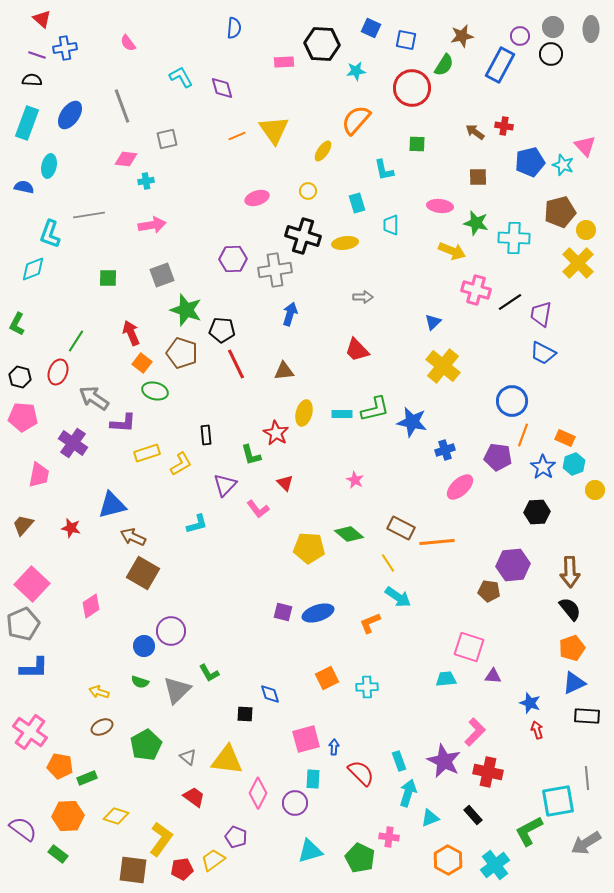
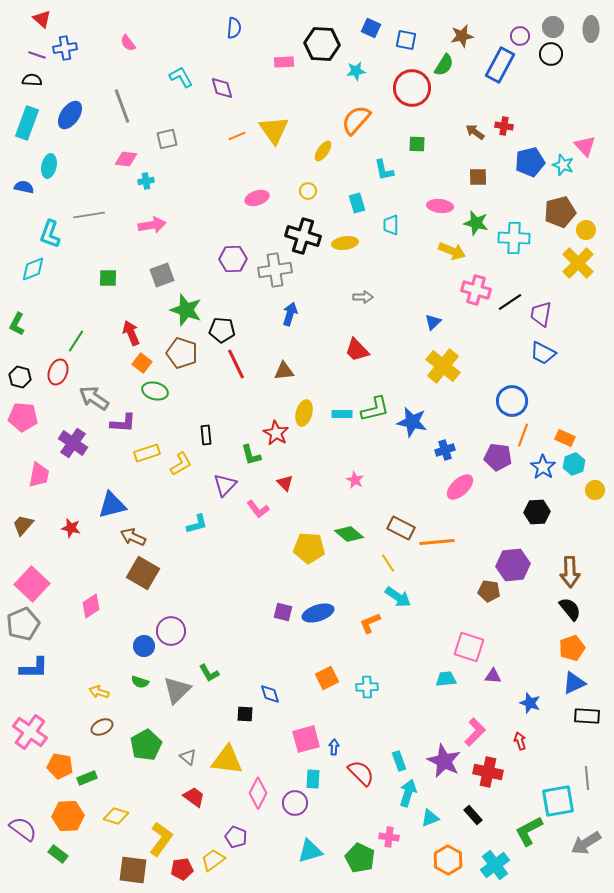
red arrow at (537, 730): moved 17 px left, 11 px down
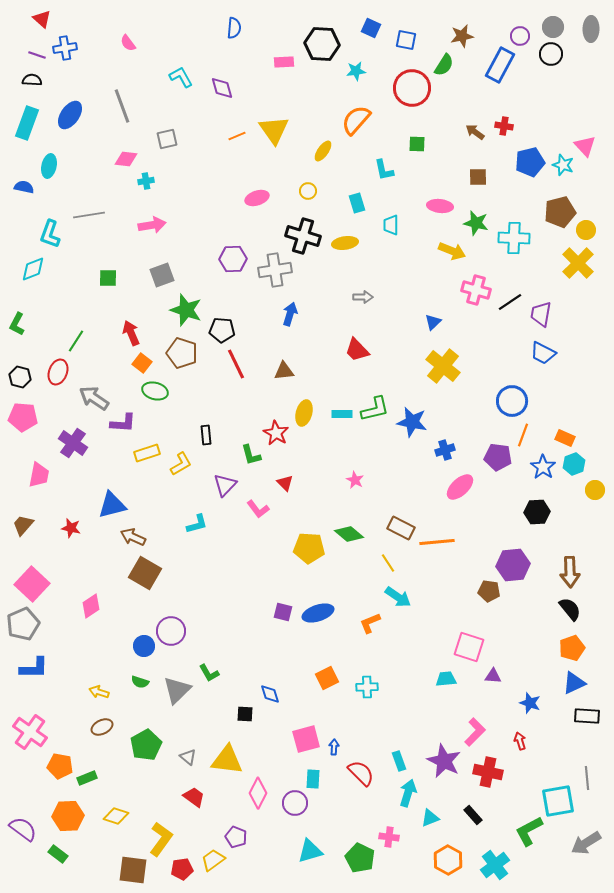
brown square at (143, 573): moved 2 px right
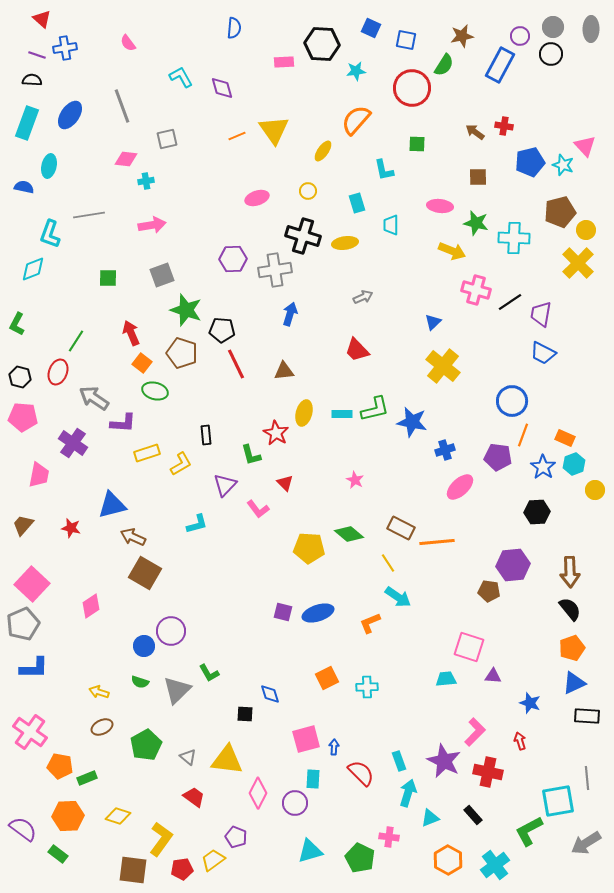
gray arrow at (363, 297): rotated 24 degrees counterclockwise
yellow diamond at (116, 816): moved 2 px right
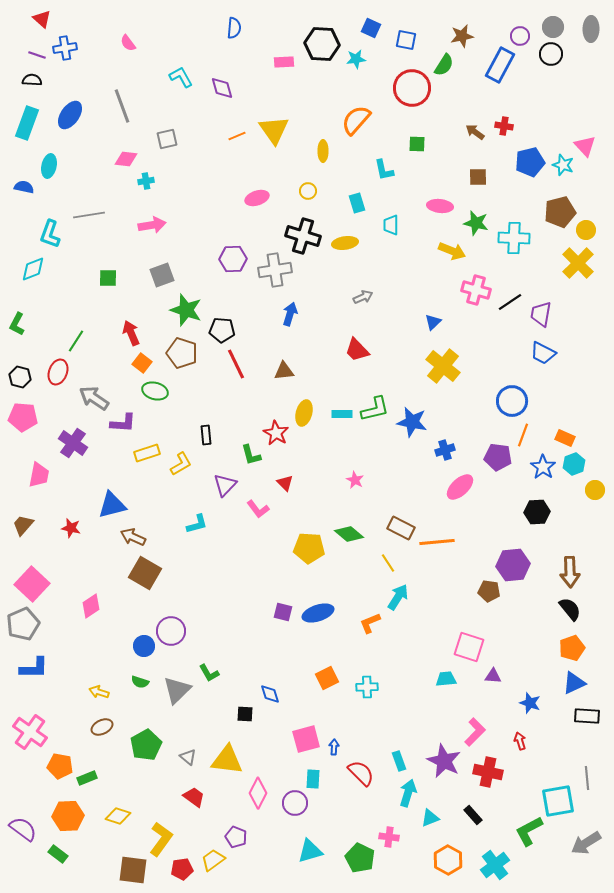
cyan star at (356, 71): moved 12 px up
yellow ellipse at (323, 151): rotated 35 degrees counterclockwise
cyan arrow at (398, 597): rotated 92 degrees counterclockwise
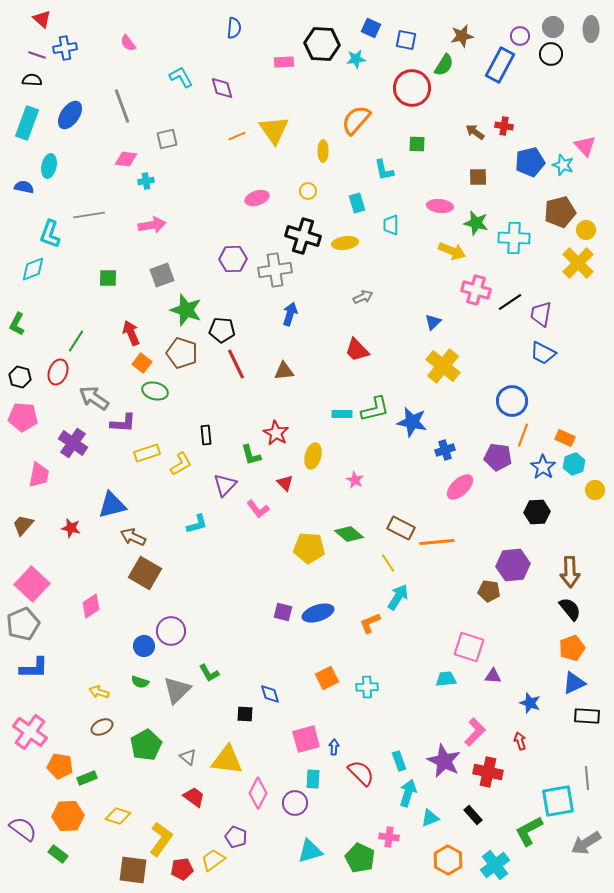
yellow ellipse at (304, 413): moved 9 px right, 43 px down
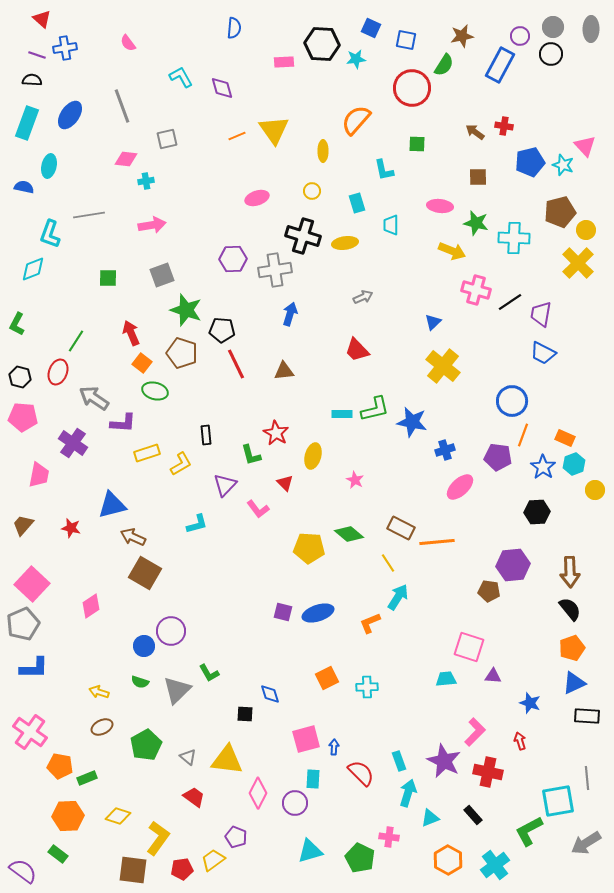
yellow circle at (308, 191): moved 4 px right
purple semicircle at (23, 829): moved 42 px down
yellow L-shape at (161, 839): moved 3 px left, 1 px up
